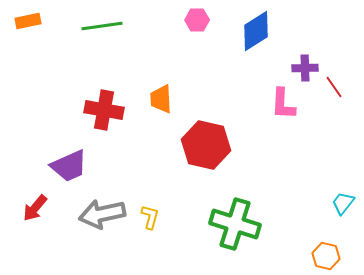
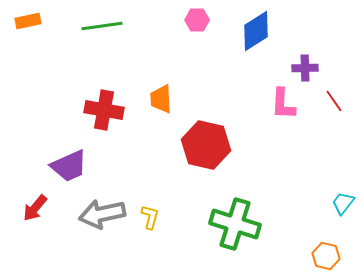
red line: moved 14 px down
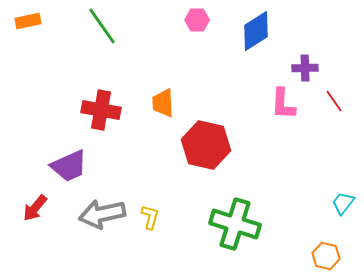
green line: rotated 63 degrees clockwise
orange trapezoid: moved 2 px right, 4 px down
red cross: moved 3 px left
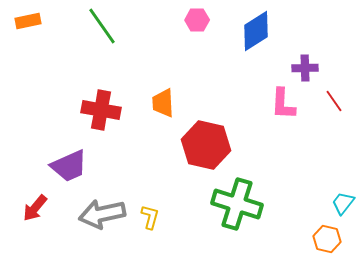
green cross: moved 2 px right, 20 px up
orange hexagon: moved 1 px right, 17 px up
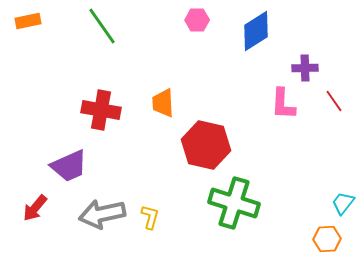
green cross: moved 3 px left, 1 px up
orange hexagon: rotated 16 degrees counterclockwise
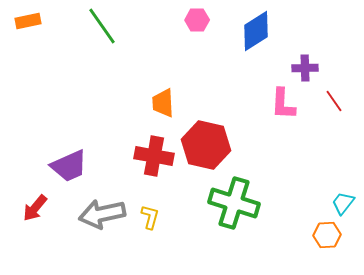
red cross: moved 53 px right, 46 px down
orange hexagon: moved 4 px up
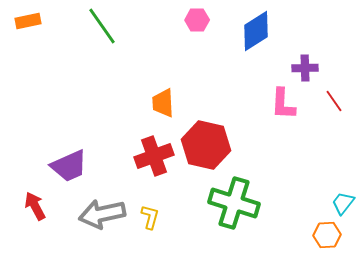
red cross: rotated 30 degrees counterclockwise
red arrow: moved 2 px up; rotated 112 degrees clockwise
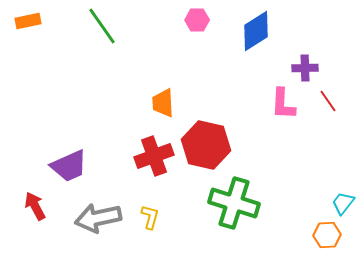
red line: moved 6 px left
gray arrow: moved 4 px left, 4 px down
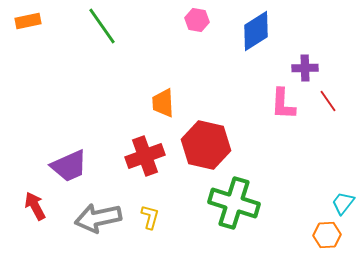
pink hexagon: rotated 10 degrees clockwise
red cross: moved 9 px left
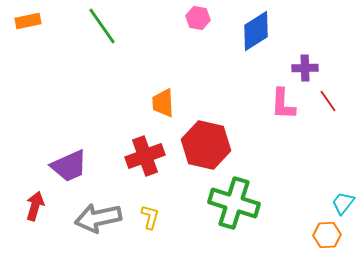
pink hexagon: moved 1 px right, 2 px up
red arrow: rotated 44 degrees clockwise
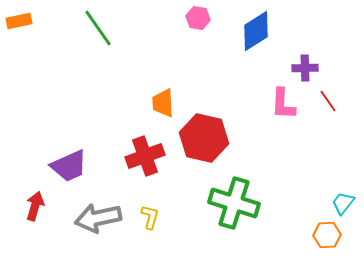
orange rectangle: moved 9 px left
green line: moved 4 px left, 2 px down
red hexagon: moved 2 px left, 7 px up
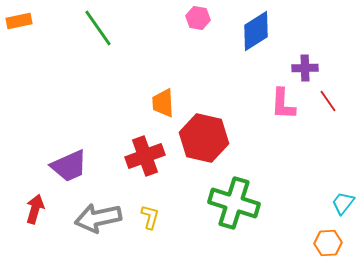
red arrow: moved 3 px down
orange hexagon: moved 1 px right, 8 px down
